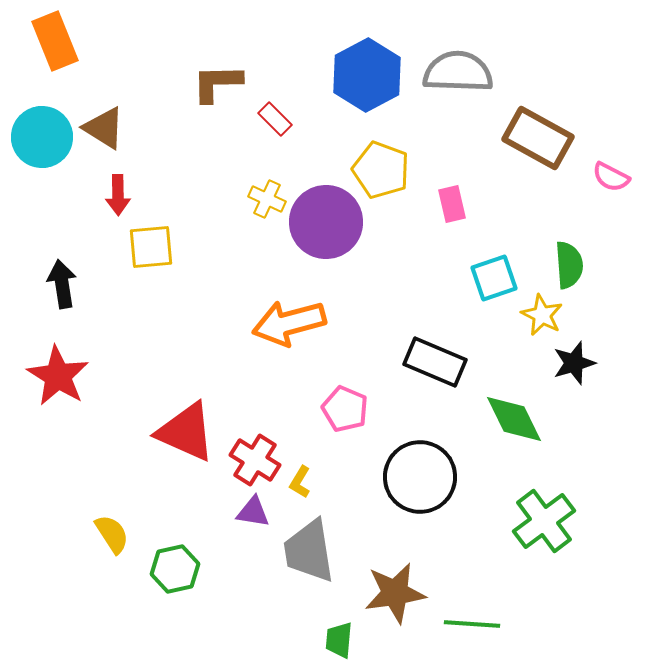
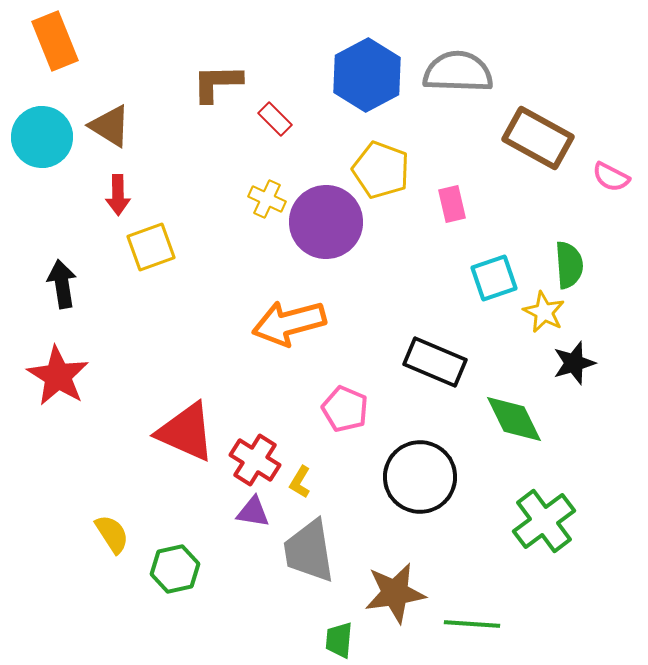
brown triangle: moved 6 px right, 2 px up
yellow square: rotated 15 degrees counterclockwise
yellow star: moved 2 px right, 3 px up
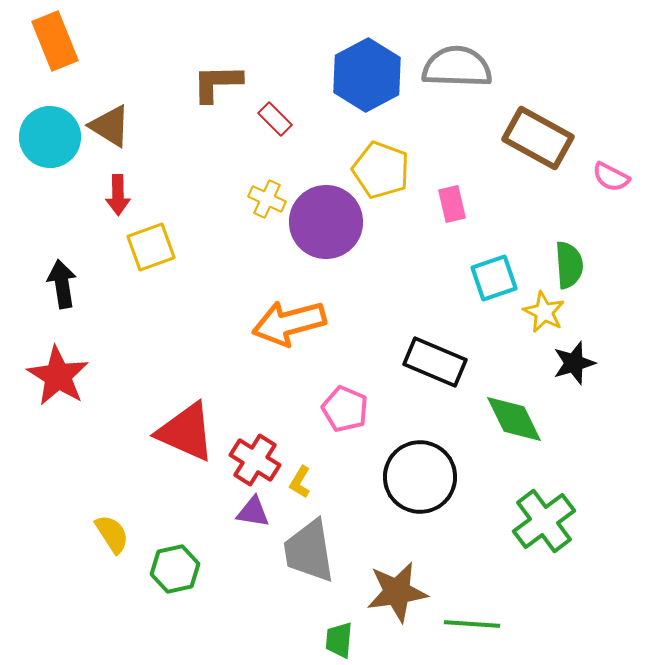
gray semicircle: moved 1 px left, 5 px up
cyan circle: moved 8 px right
brown star: moved 2 px right, 1 px up
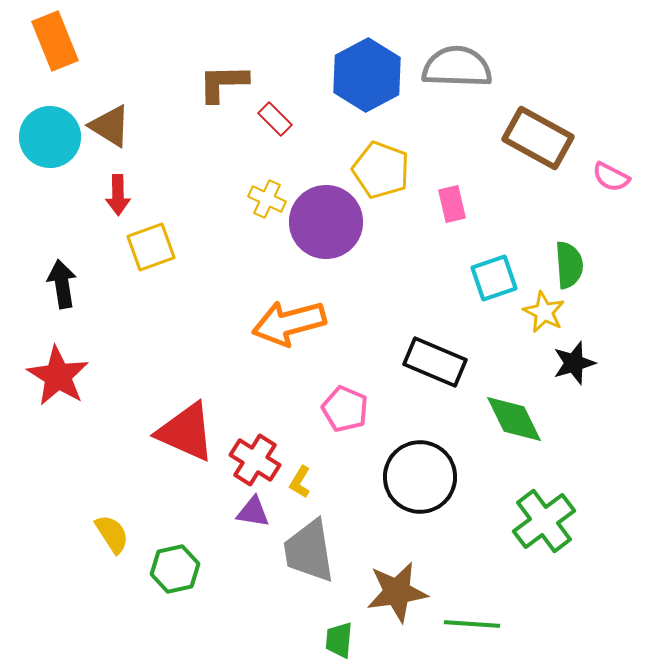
brown L-shape: moved 6 px right
